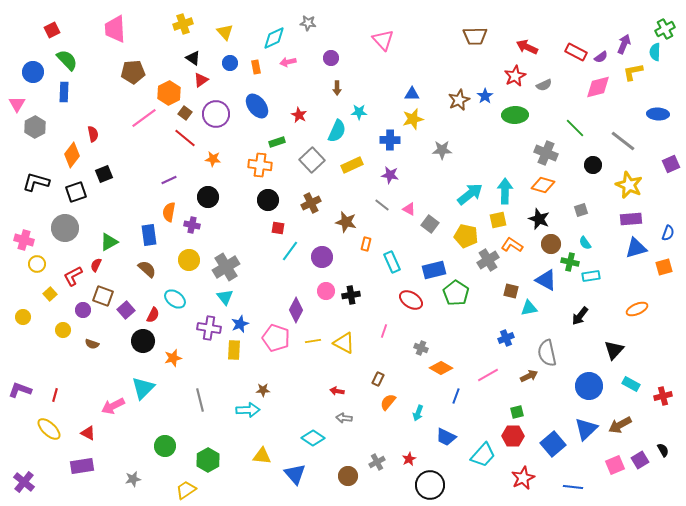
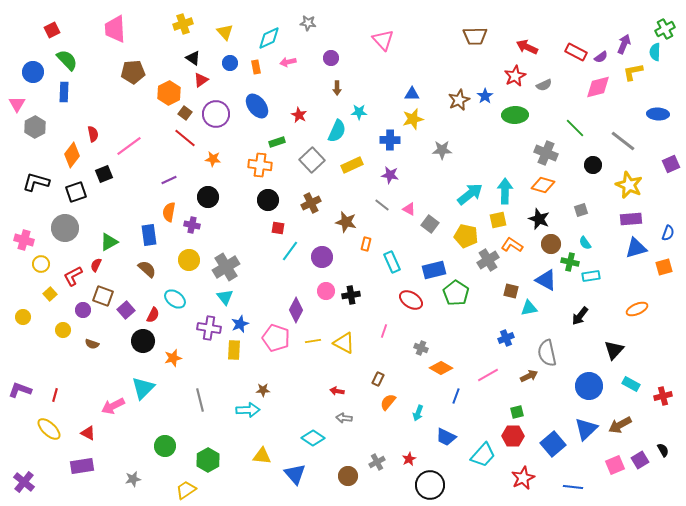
cyan diamond at (274, 38): moved 5 px left
pink line at (144, 118): moved 15 px left, 28 px down
yellow circle at (37, 264): moved 4 px right
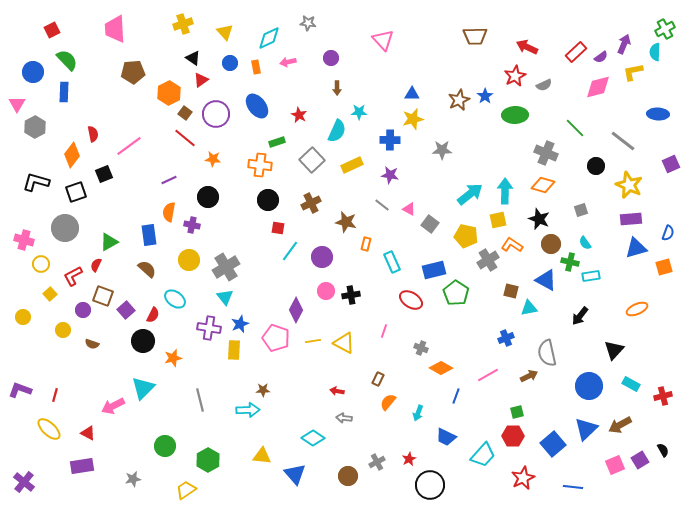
red rectangle at (576, 52): rotated 70 degrees counterclockwise
black circle at (593, 165): moved 3 px right, 1 px down
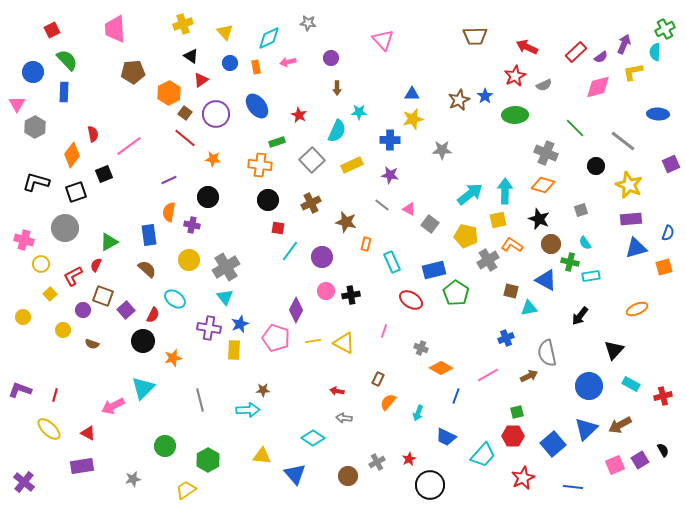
black triangle at (193, 58): moved 2 px left, 2 px up
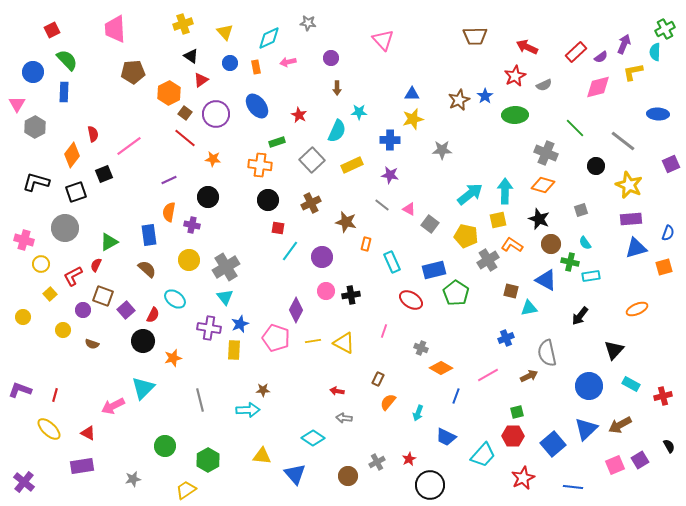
black semicircle at (663, 450): moved 6 px right, 4 px up
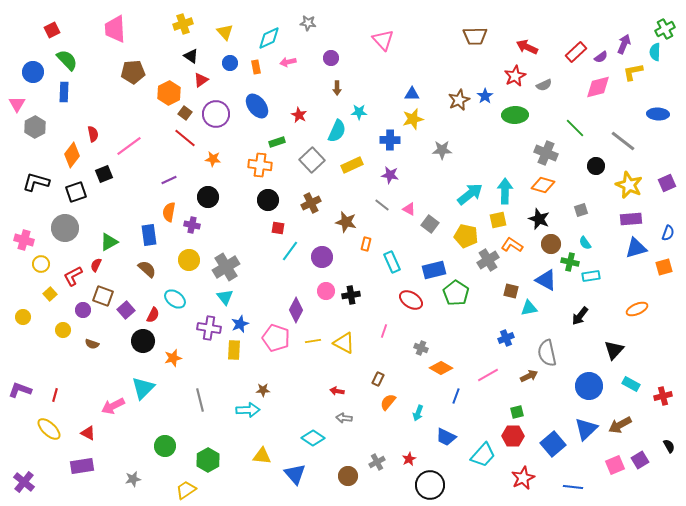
purple square at (671, 164): moved 4 px left, 19 px down
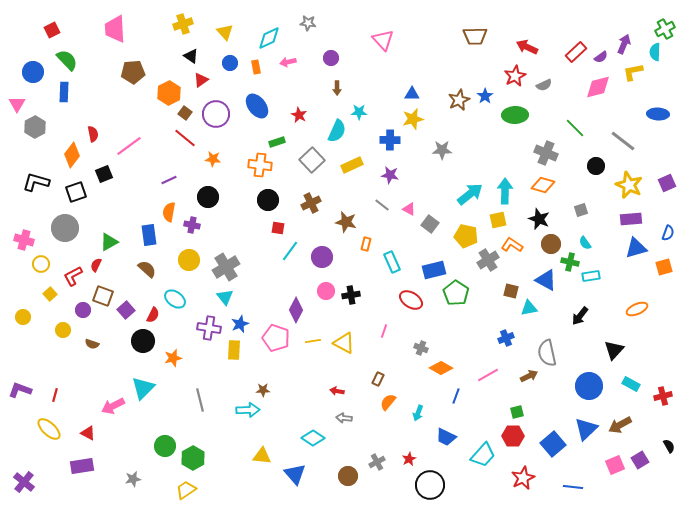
green hexagon at (208, 460): moved 15 px left, 2 px up
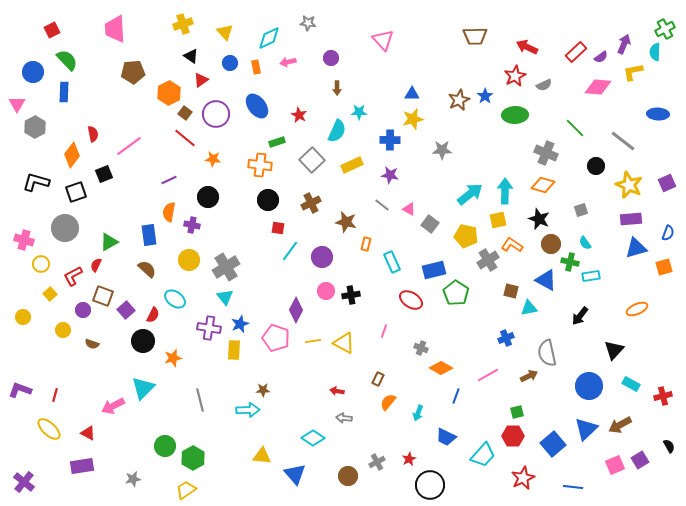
pink diamond at (598, 87): rotated 20 degrees clockwise
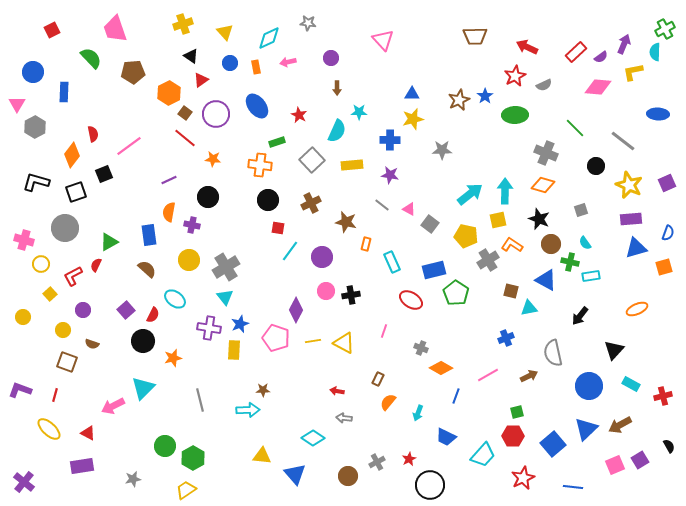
pink trapezoid at (115, 29): rotated 16 degrees counterclockwise
green semicircle at (67, 60): moved 24 px right, 2 px up
yellow rectangle at (352, 165): rotated 20 degrees clockwise
brown square at (103, 296): moved 36 px left, 66 px down
gray semicircle at (547, 353): moved 6 px right
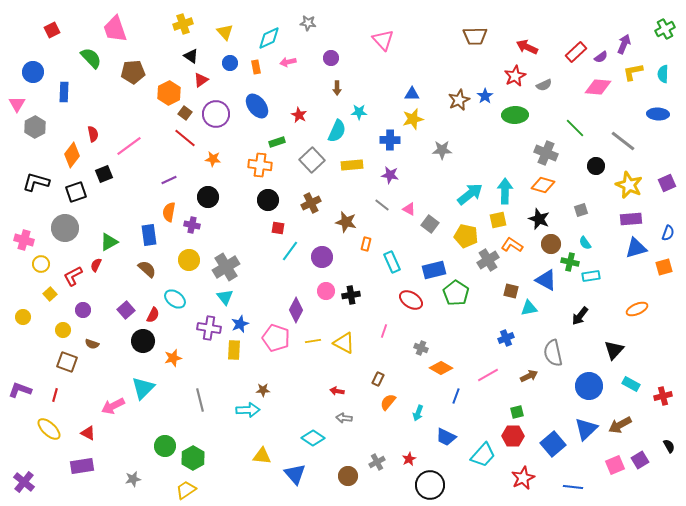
cyan semicircle at (655, 52): moved 8 px right, 22 px down
